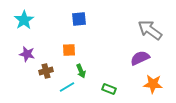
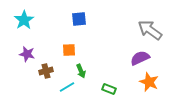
orange star: moved 4 px left, 2 px up; rotated 18 degrees clockwise
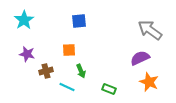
blue square: moved 2 px down
cyan line: rotated 56 degrees clockwise
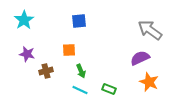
cyan line: moved 13 px right, 3 px down
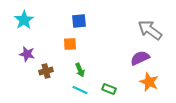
orange square: moved 1 px right, 6 px up
green arrow: moved 1 px left, 1 px up
